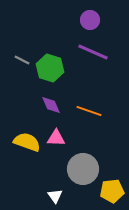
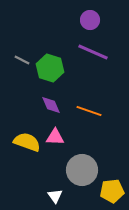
pink triangle: moved 1 px left, 1 px up
gray circle: moved 1 px left, 1 px down
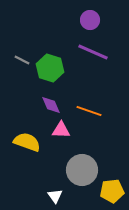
pink triangle: moved 6 px right, 7 px up
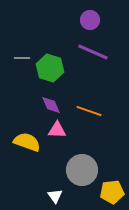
gray line: moved 2 px up; rotated 28 degrees counterclockwise
pink triangle: moved 4 px left
yellow pentagon: moved 1 px down
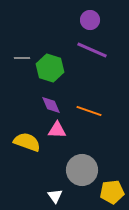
purple line: moved 1 px left, 2 px up
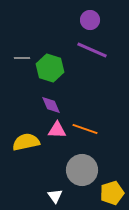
orange line: moved 4 px left, 18 px down
yellow semicircle: moved 1 px left; rotated 32 degrees counterclockwise
yellow pentagon: moved 1 px down; rotated 10 degrees counterclockwise
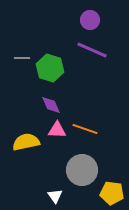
yellow pentagon: rotated 25 degrees clockwise
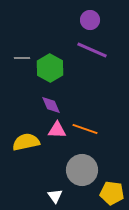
green hexagon: rotated 12 degrees clockwise
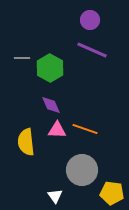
yellow semicircle: rotated 84 degrees counterclockwise
